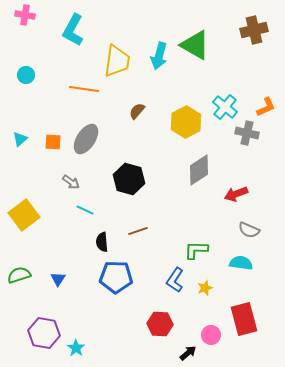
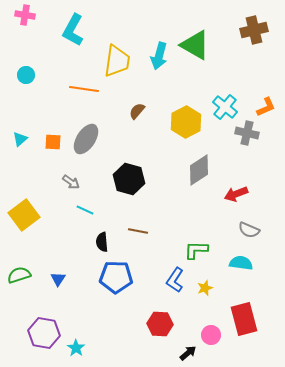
brown line: rotated 30 degrees clockwise
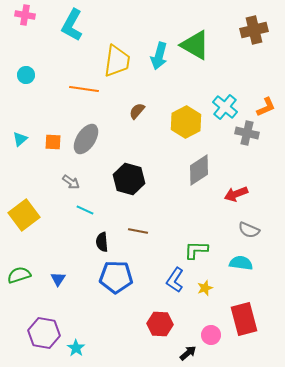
cyan L-shape: moved 1 px left, 5 px up
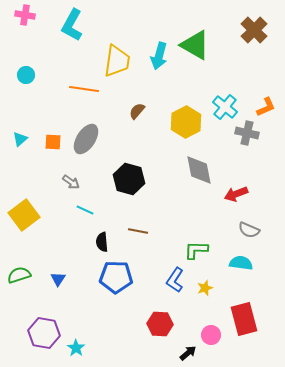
brown cross: rotated 32 degrees counterclockwise
gray diamond: rotated 68 degrees counterclockwise
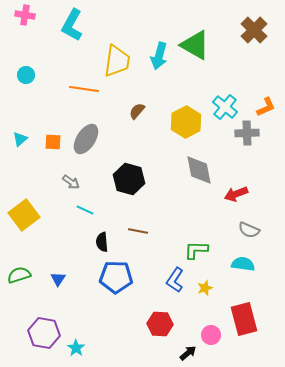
gray cross: rotated 15 degrees counterclockwise
cyan semicircle: moved 2 px right, 1 px down
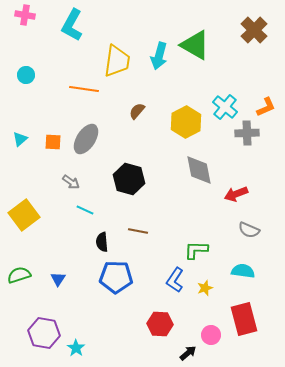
cyan semicircle: moved 7 px down
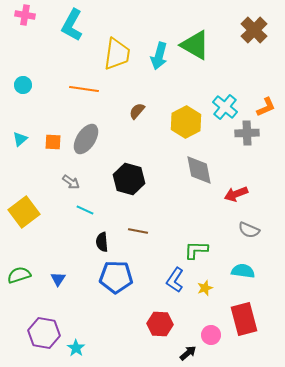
yellow trapezoid: moved 7 px up
cyan circle: moved 3 px left, 10 px down
yellow square: moved 3 px up
